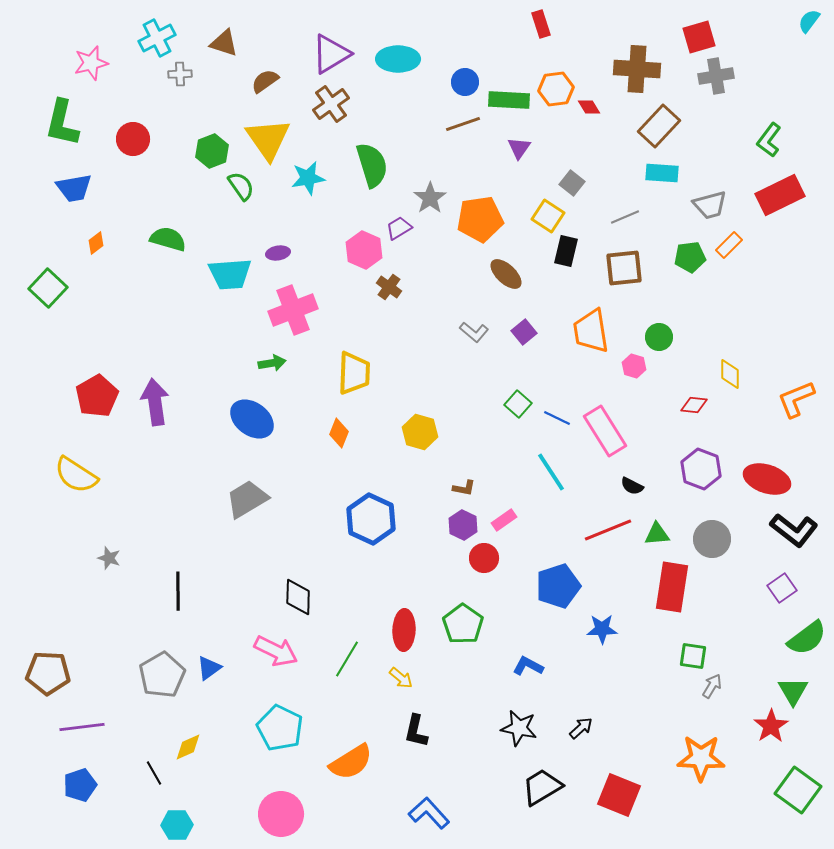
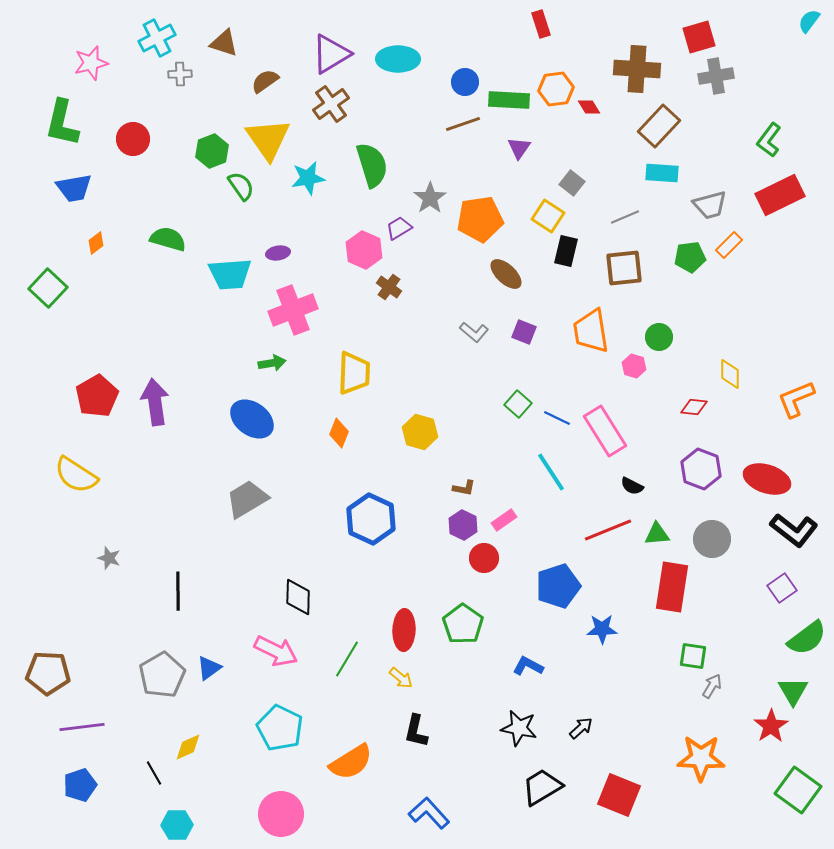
purple square at (524, 332): rotated 30 degrees counterclockwise
red diamond at (694, 405): moved 2 px down
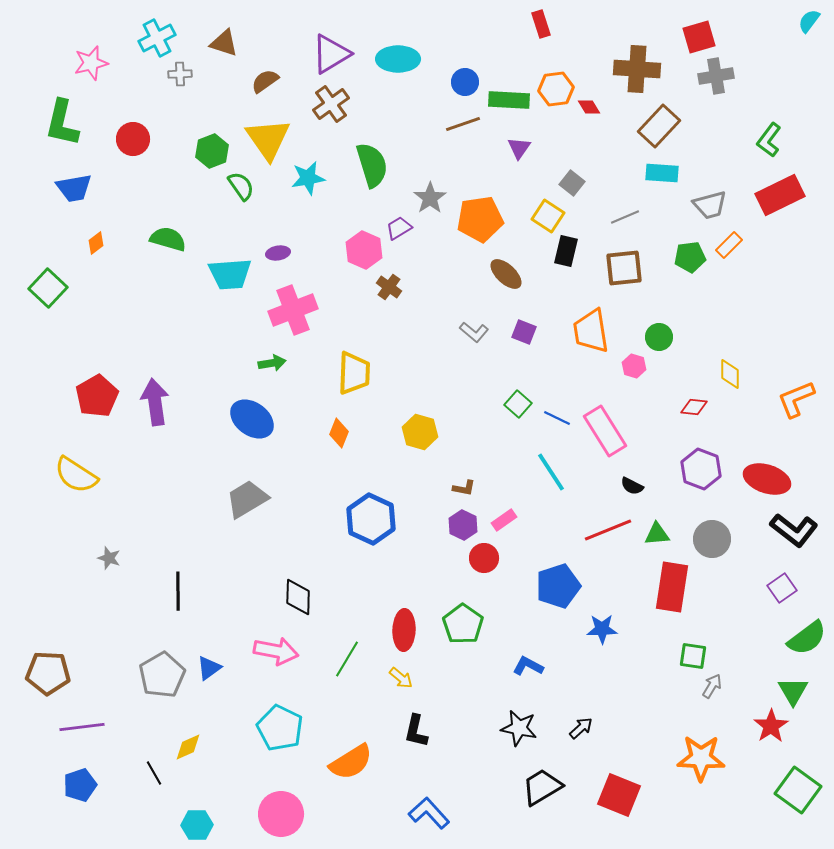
pink arrow at (276, 651): rotated 15 degrees counterclockwise
cyan hexagon at (177, 825): moved 20 px right
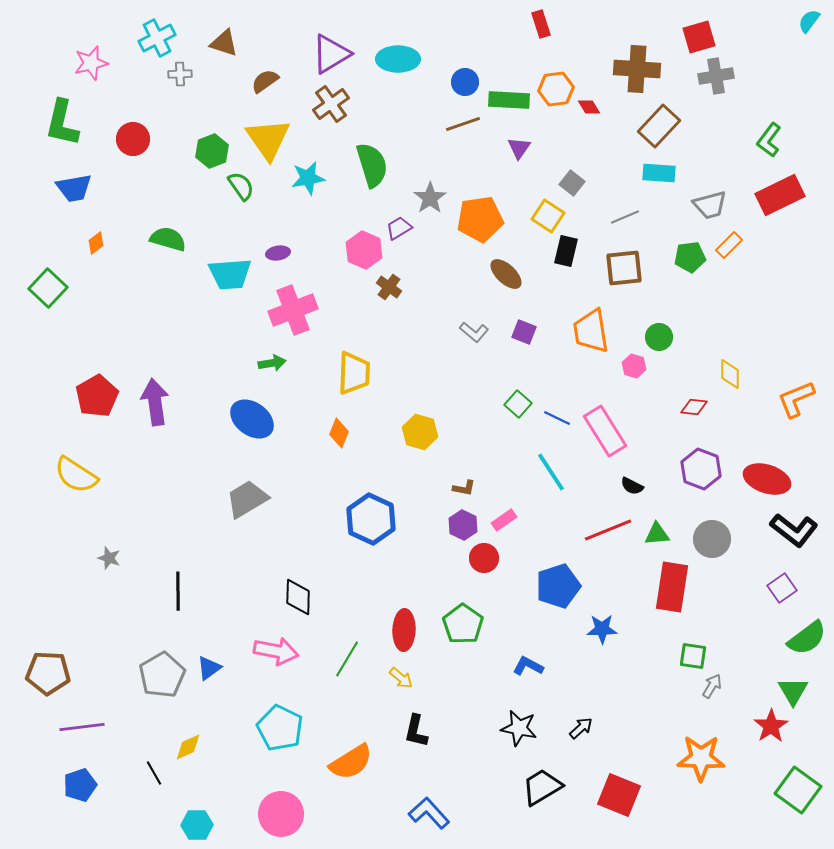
cyan rectangle at (662, 173): moved 3 px left
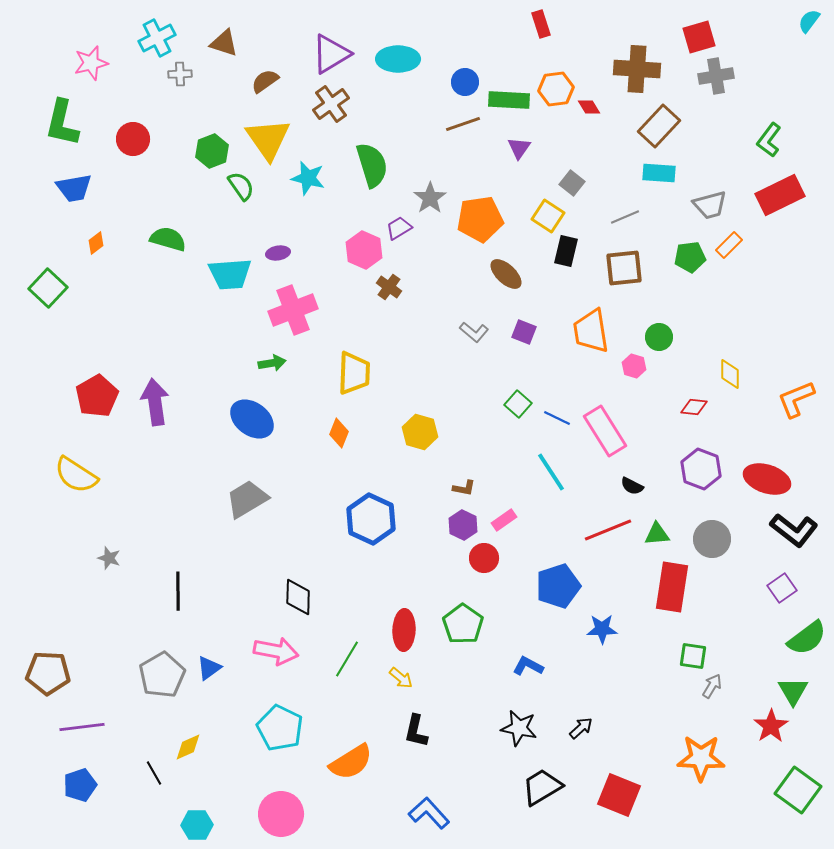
cyan star at (308, 178): rotated 24 degrees clockwise
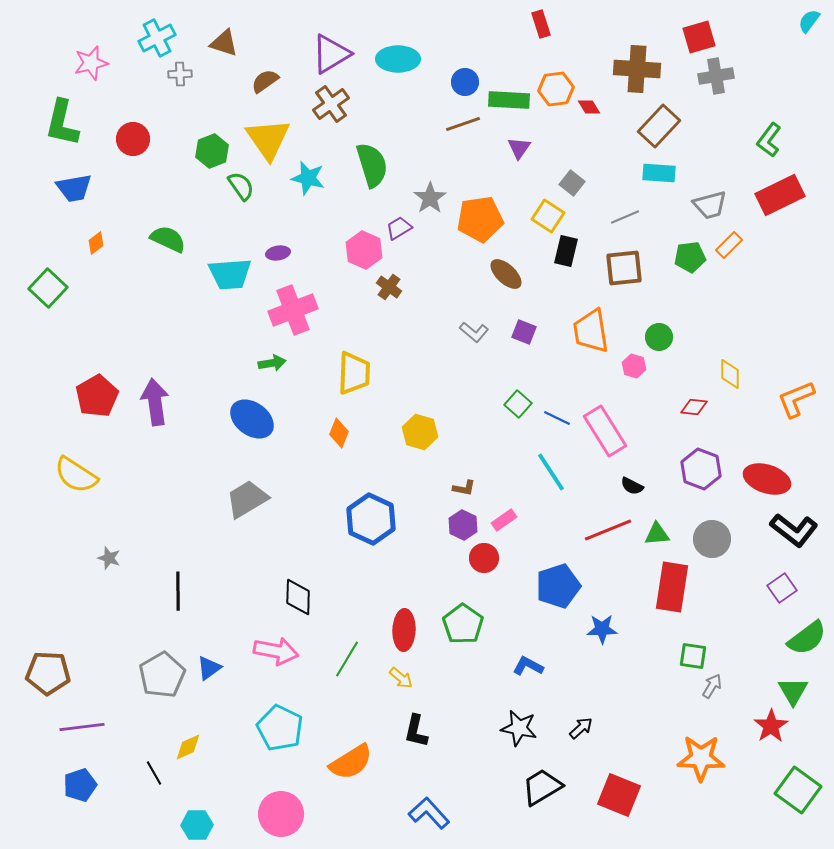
green semicircle at (168, 239): rotated 9 degrees clockwise
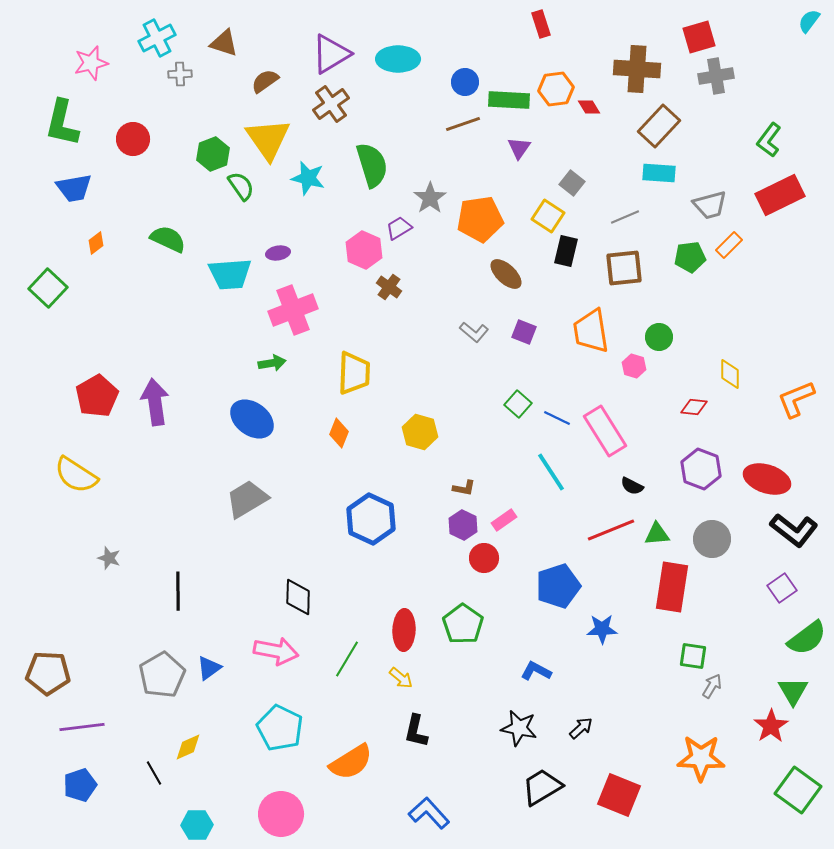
green hexagon at (212, 151): moved 1 px right, 3 px down
red line at (608, 530): moved 3 px right
blue L-shape at (528, 666): moved 8 px right, 5 px down
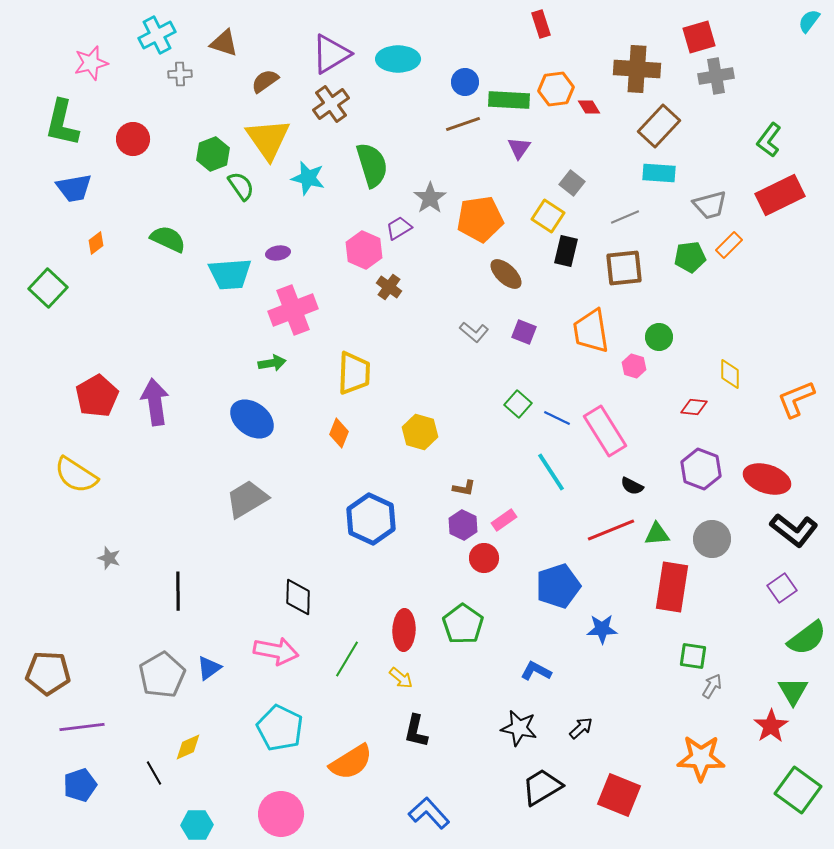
cyan cross at (157, 38): moved 3 px up
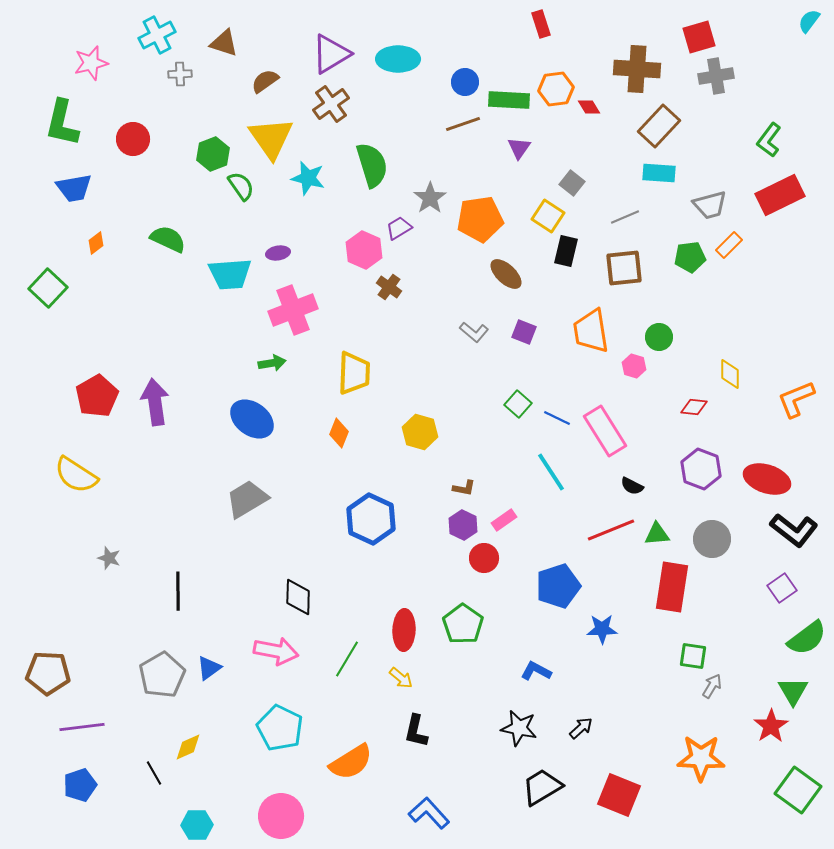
yellow triangle at (268, 139): moved 3 px right, 1 px up
pink circle at (281, 814): moved 2 px down
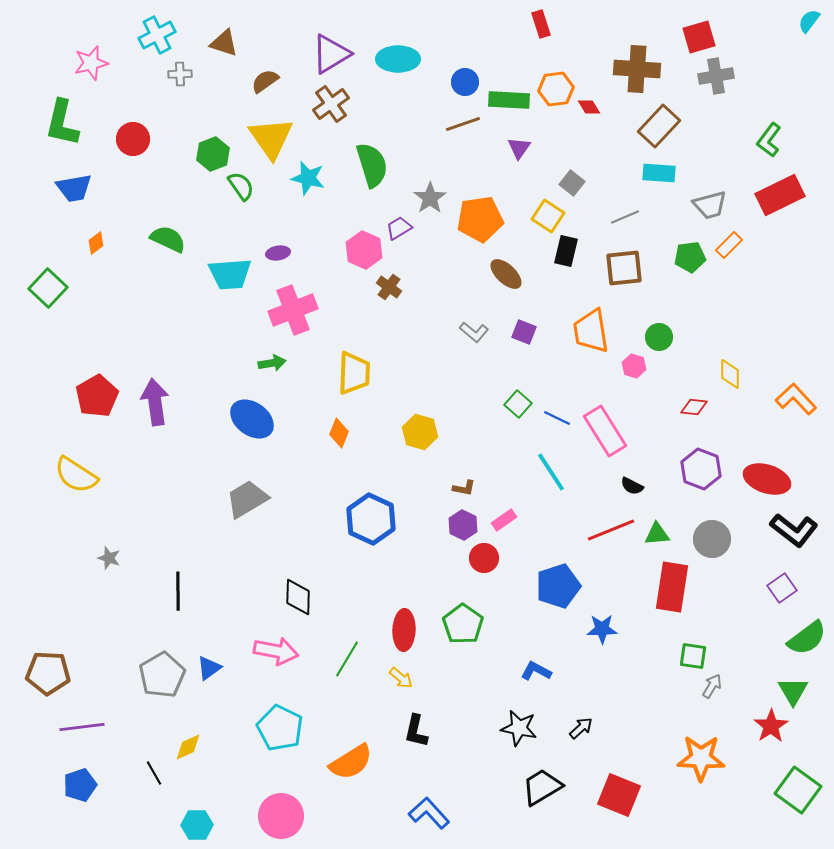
orange L-shape at (796, 399): rotated 69 degrees clockwise
